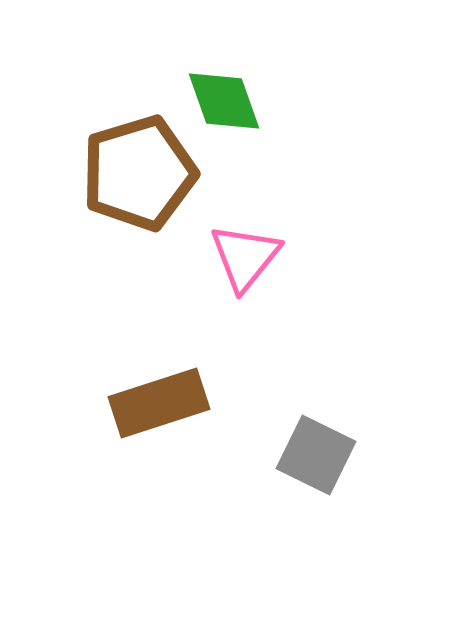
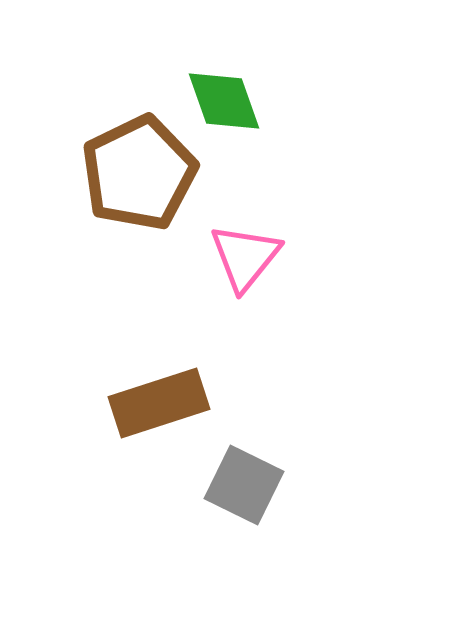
brown pentagon: rotated 9 degrees counterclockwise
gray square: moved 72 px left, 30 px down
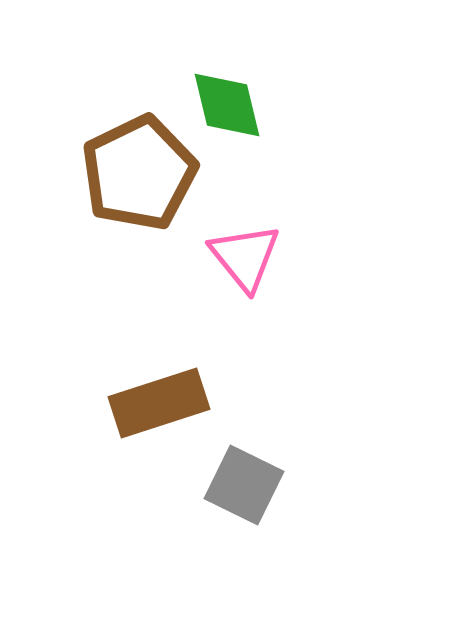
green diamond: moved 3 px right, 4 px down; rotated 6 degrees clockwise
pink triangle: rotated 18 degrees counterclockwise
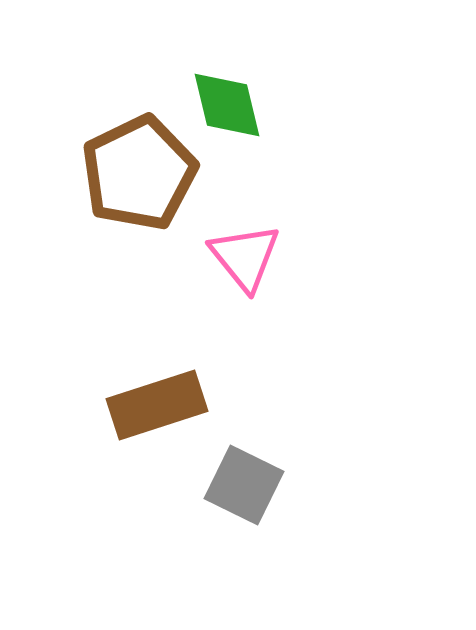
brown rectangle: moved 2 px left, 2 px down
